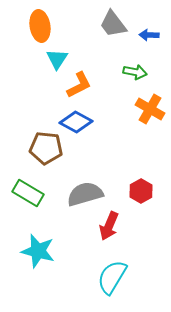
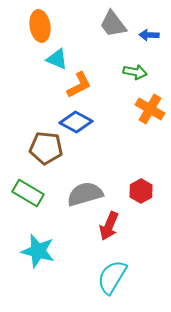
cyan triangle: rotated 40 degrees counterclockwise
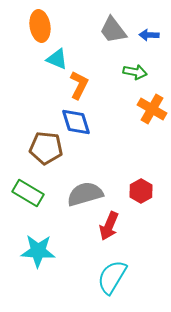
gray trapezoid: moved 6 px down
orange L-shape: rotated 36 degrees counterclockwise
orange cross: moved 2 px right
blue diamond: rotated 44 degrees clockwise
cyan star: rotated 12 degrees counterclockwise
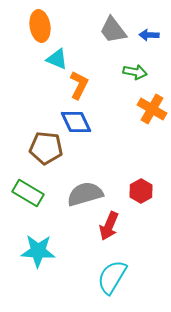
blue diamond: rotated 8 degrees counterclockwise
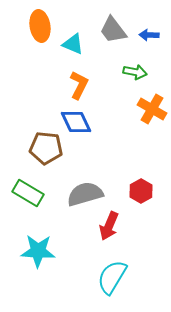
cyan triangle: moved 16 px right, 15 px up
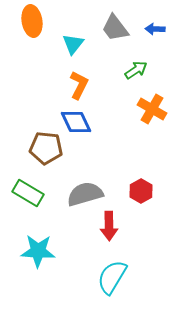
orange ellipse: moved 8 px left, 5 px up
gray trapezoid: moved 2 px right, 2 px up
blue arrow: moved 6 px right, 6 px up
cyan triangle: rotated 45 degrees clockwise
green arrow: moved 1 px right, 2 px up; rotated 45 degrees counterclockwise
red arrow: rotated 24 degrees counterclockwise
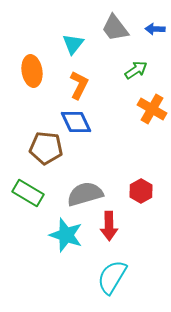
orange ellipse: moved 50 px down
cyan star: moved 28 px right, 16 px up; rotated 16 degrees clockwise
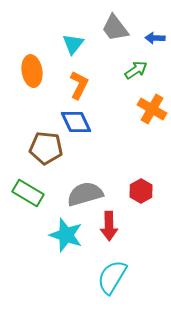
blue arrow: moved 9 px down
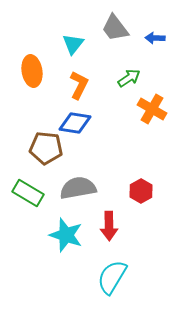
green arrow: moved 7 px left, 8 px down
blue diamond: moved 1 px left, 1 px down; rotated 56 degrees counterclockwise
gray semicircle: moved 7 px left, 6 px up; rotated 6 degrees clockwise
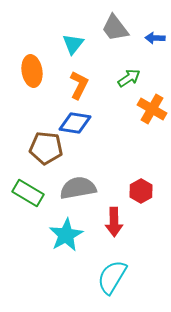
red arrow: moved 5 px right, 4 px up
cyan star: rotated 24 degrees clockwise
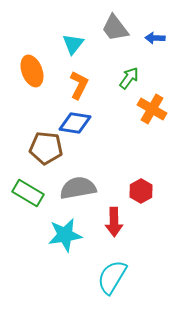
orange ellipse: rotated 12 degrees counterclockwise
green arrow: rotated 20 degrees counterclockwise
cyan star: moved 1 px left; rotated 20 degrees clockwise
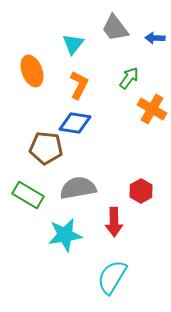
green rectangle: moved 2 px down
